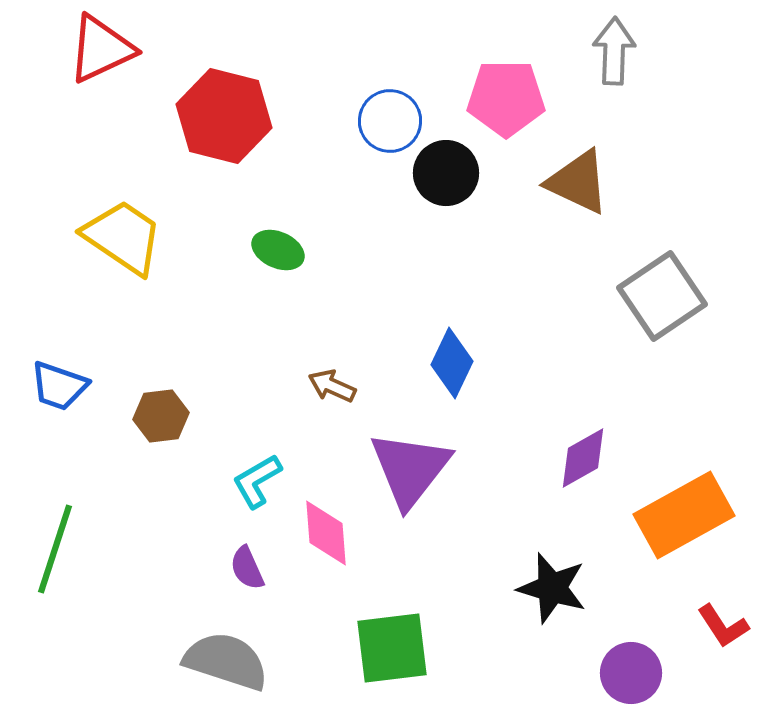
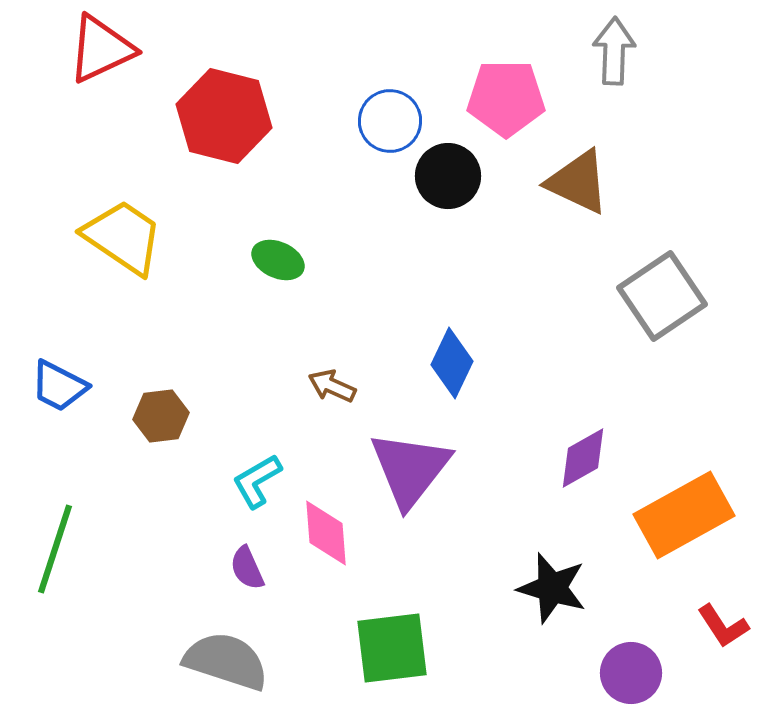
black circle: moved 2 px right, 3 px down
green ellipse: moved 10 px down
blue trapezoid: rotated 8 degrees clockwise
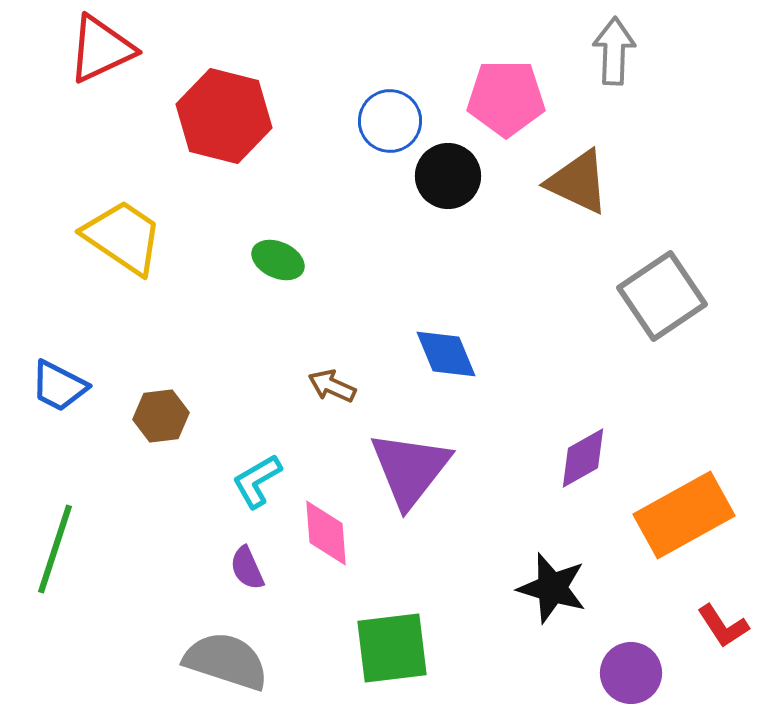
blue diamond: moved 6 px left, 9 px up; rotated 48 degrees counterclockwise
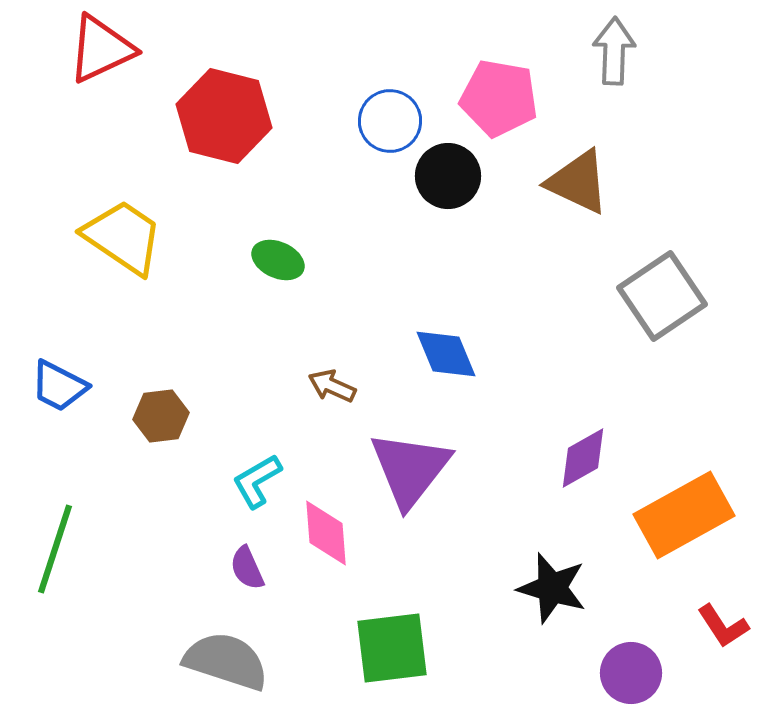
pink pentagon: moved 7 px left; rotated 10 degrees clockwise
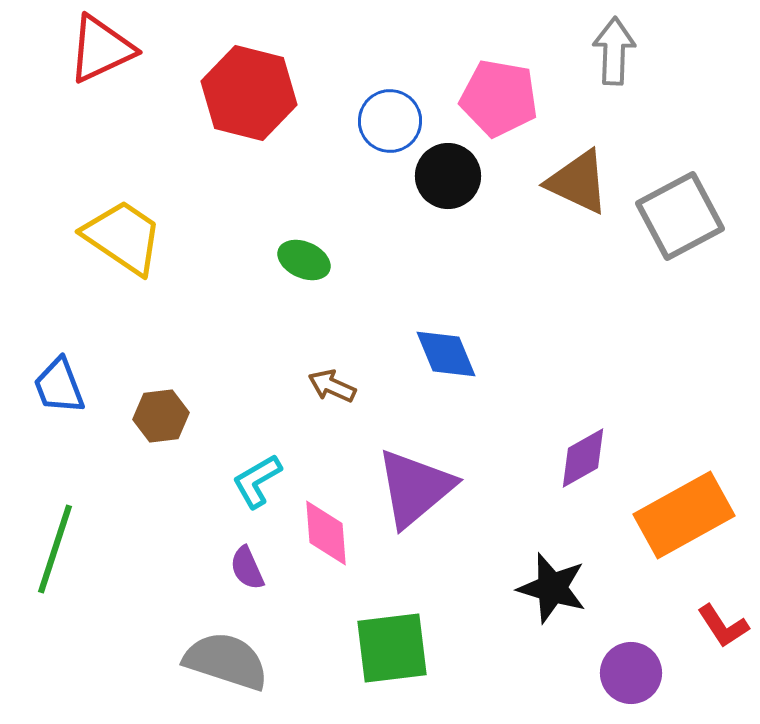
red hexagon: moved 25 px right, 23 px up
green ellipse: moved 26 px right
gray square: moved 18 px right, 80 px up; rotated 6 degrees clockwise
blue trapezoid: rotated 42 degrees clockwise
purple triangle: moved 5 px right, 19 px down; rotated 12 degrees clockwise
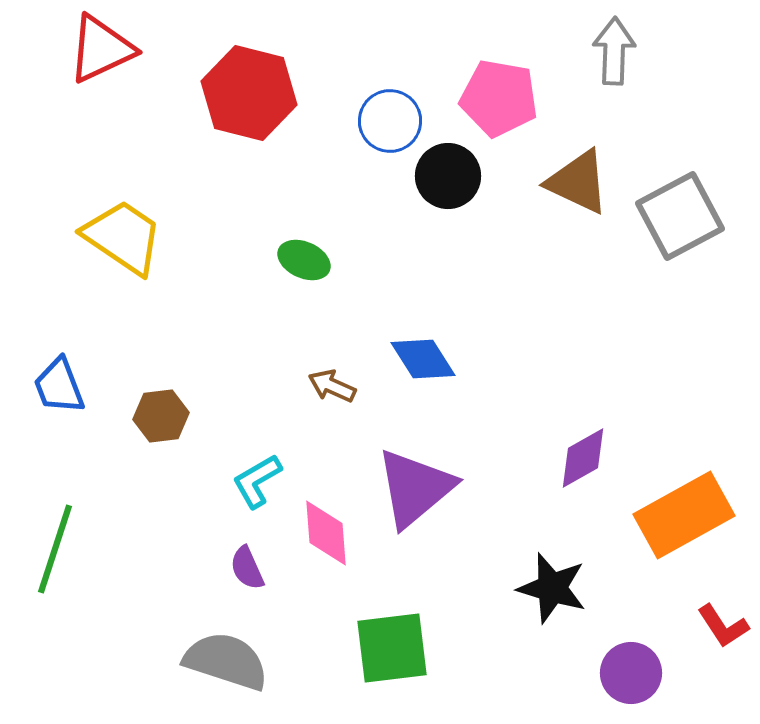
blue diamond: moved 23 px left, 5 px down; rotated 10 degrees counterclockwise
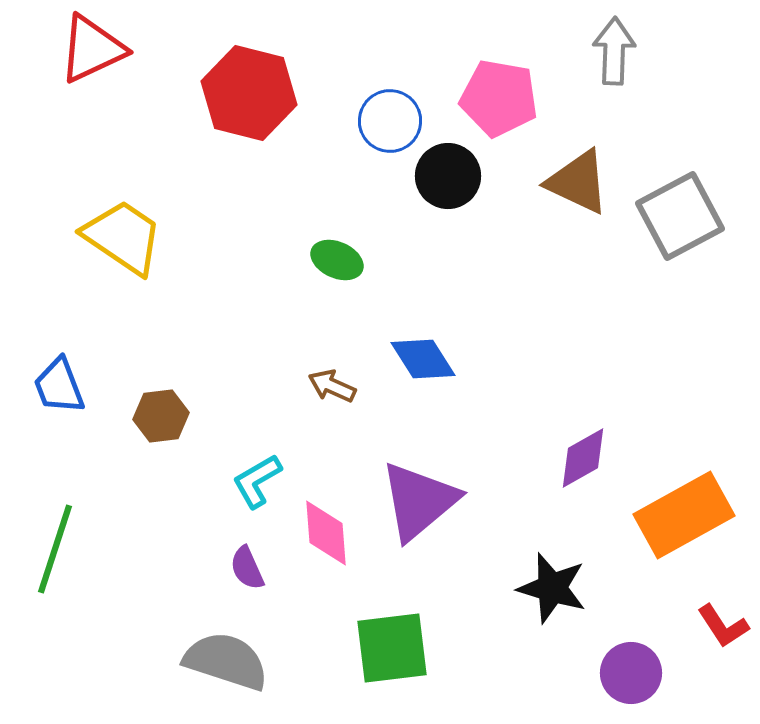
red triangle: moved 9 px left
green ellipse: moved 33 px right
purple triangle: moved 4 px right, 13 px down
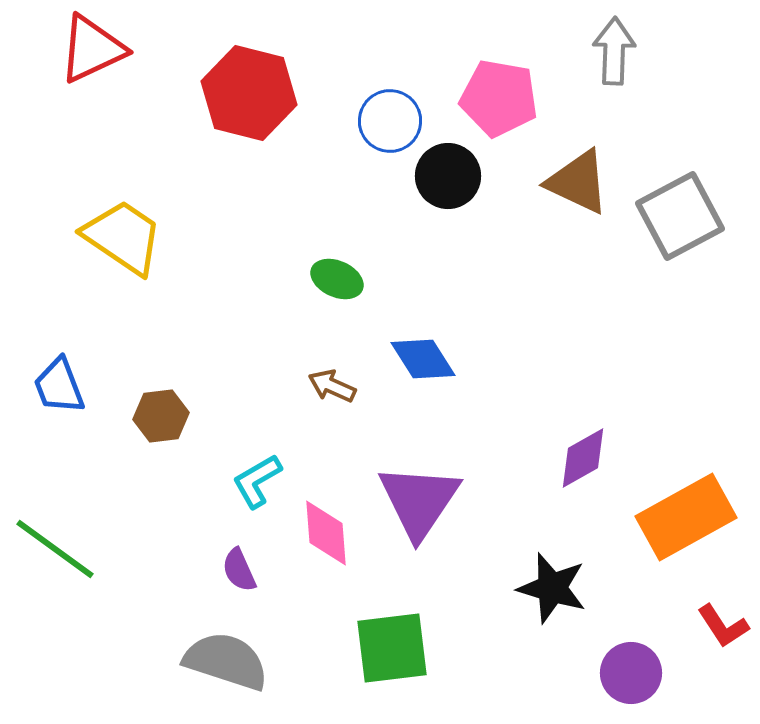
green ellipse: moved 19 px down
purple triangle: rotated 16 degrees counterclockwise
orange rectangle: moved 2 px right, 2 px down
green line: rotated 72 degrees counterclockwise
purple semicircle: moved 8 px left, 2 px down
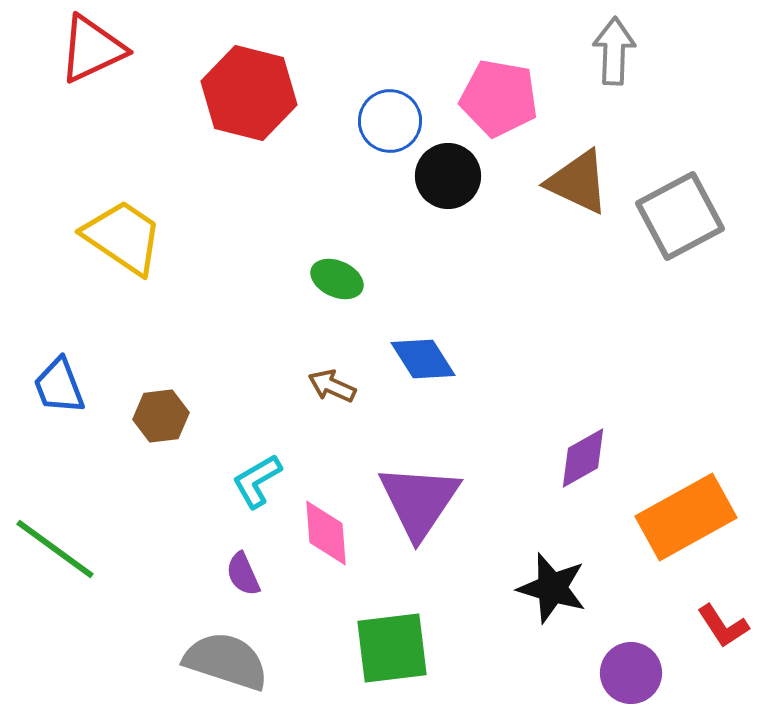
purple semicircle: moved 4 px right, 4 px down
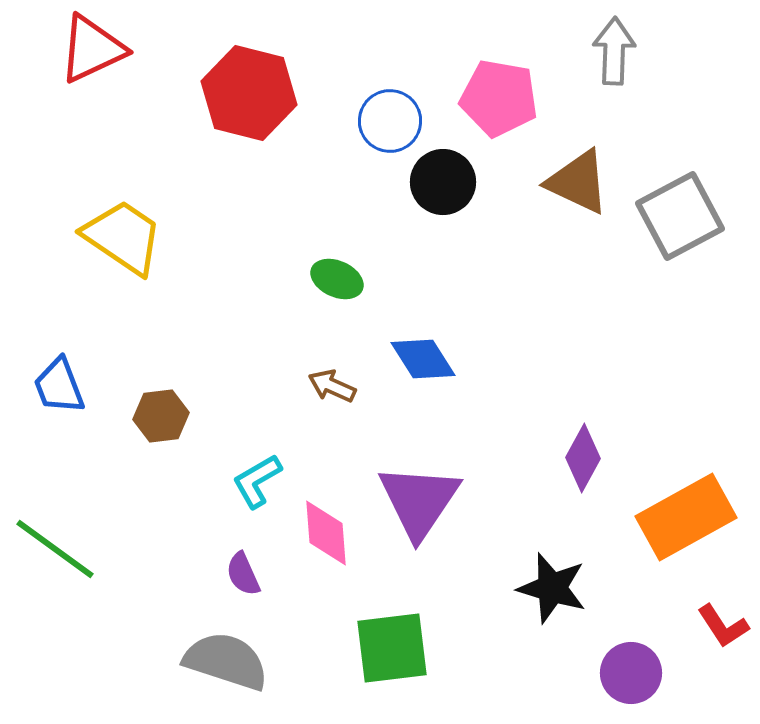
black circle: moved 5 px left, 6 px down
purple diamond: rotated 32 degrees counterclockwise
